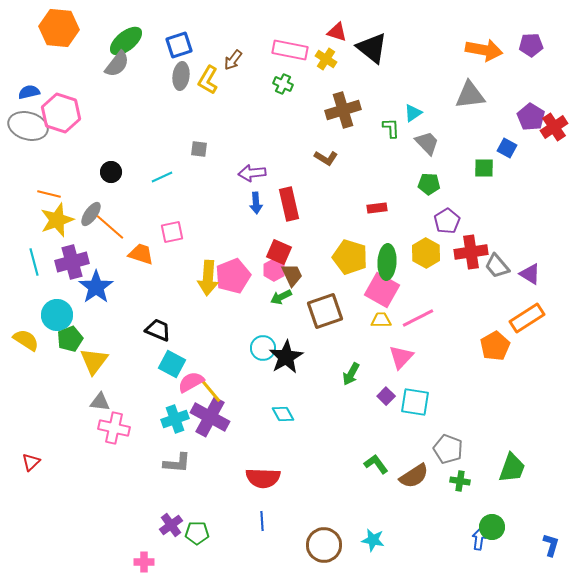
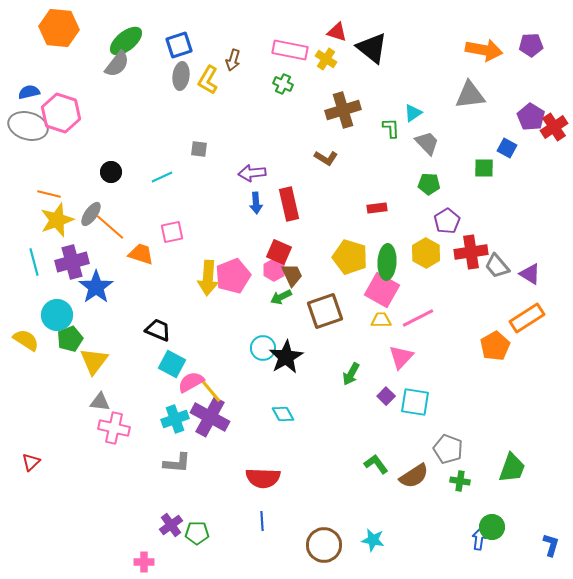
brown arrow at (233, 60): rotated 20 degrees counterclockwise
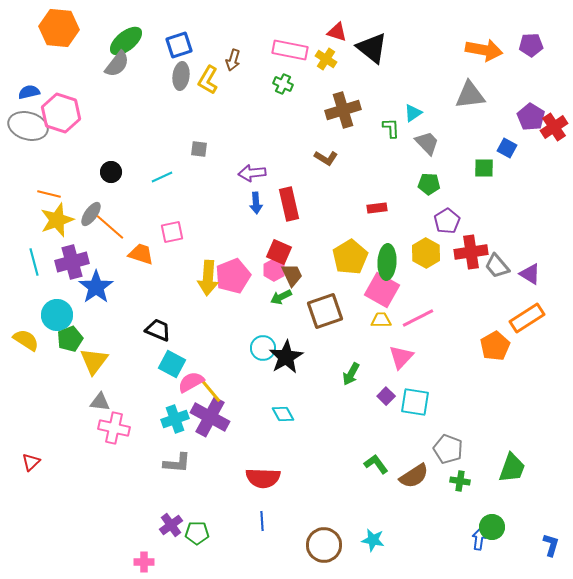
yellow pentagon at (350, 257): rotated 24 degrees clockwise
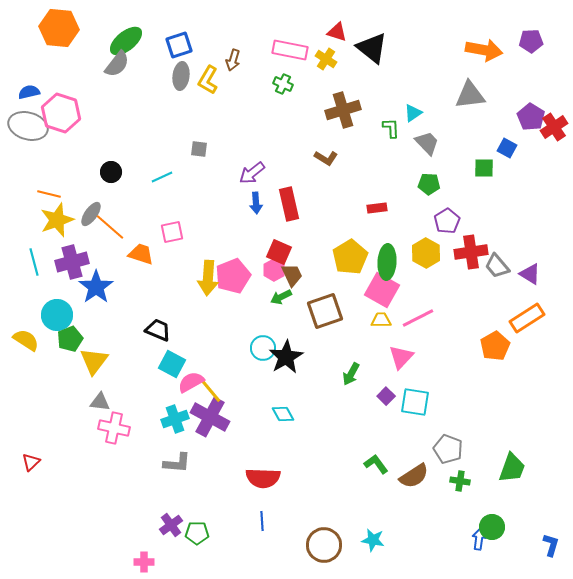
purple pentagon at (531, 45): moved 4 px up
purple arrow at (252, 173): rotated 32 degrees counterclockwise
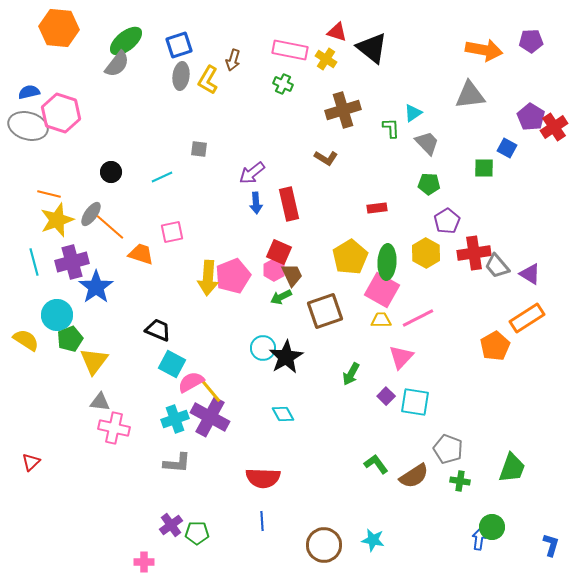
red cross at (471, 252): moved 3 px right, 1 px down
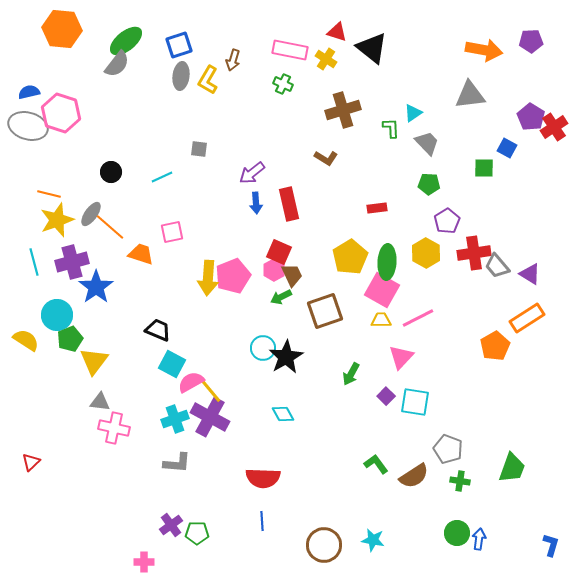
orange hexagon at (59, 28): moved 3 px right, 1 px down
green circle at (492, 527): moved 35 px left, 6 px down
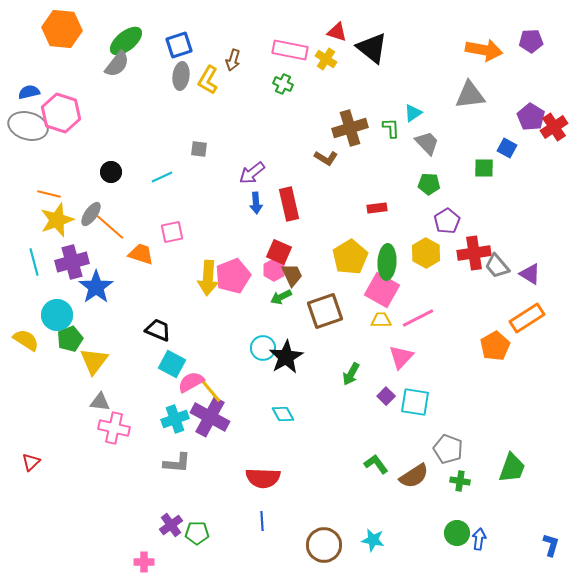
brown cross at (343, 110): moved 7 px right, 18 px down
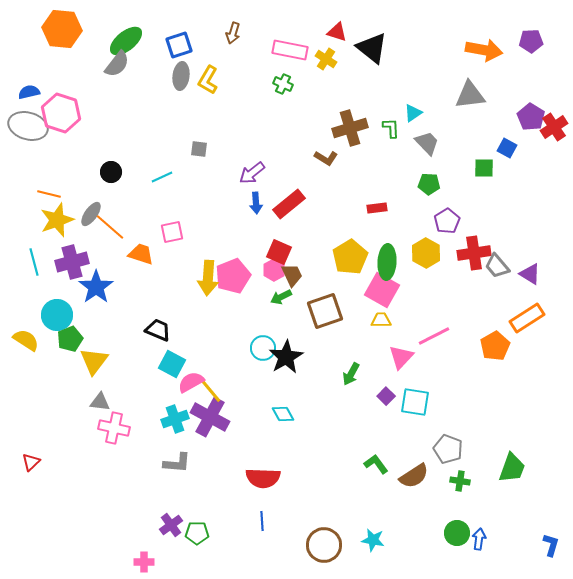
brown arrow at (233, 60): moved 27 px up
red rectangle at (289, 204): rotated 64 degrees clockwise
pink line at (418, 318): moved 16 px right, 18 px down
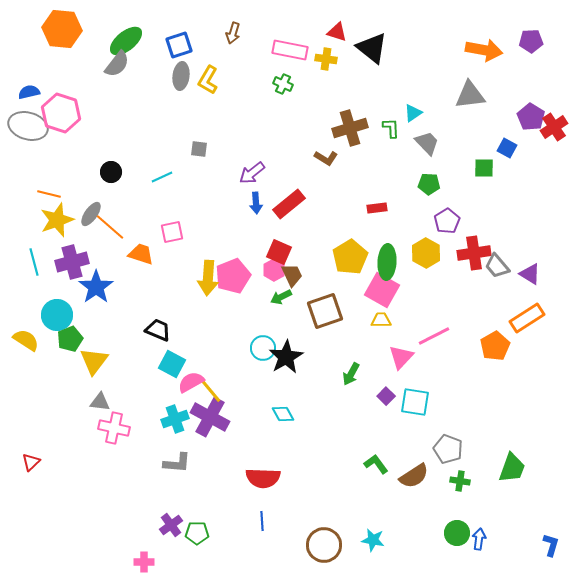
yellow cross at (326, 59): rotated 25 degrees counterclockwise
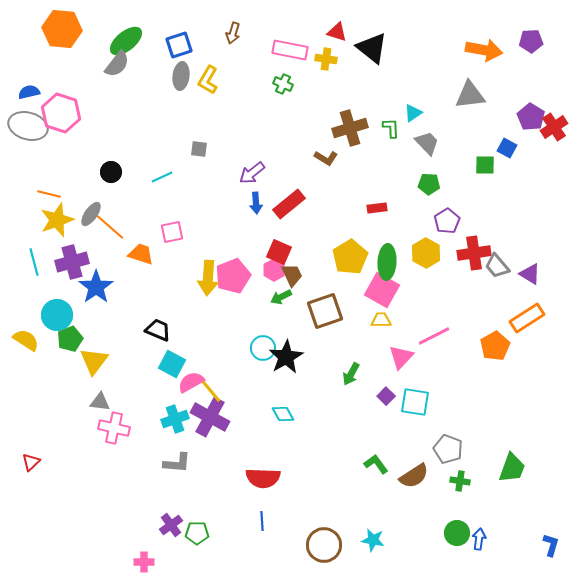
green square at (484, 168): moved 1 px right, 3 px up
